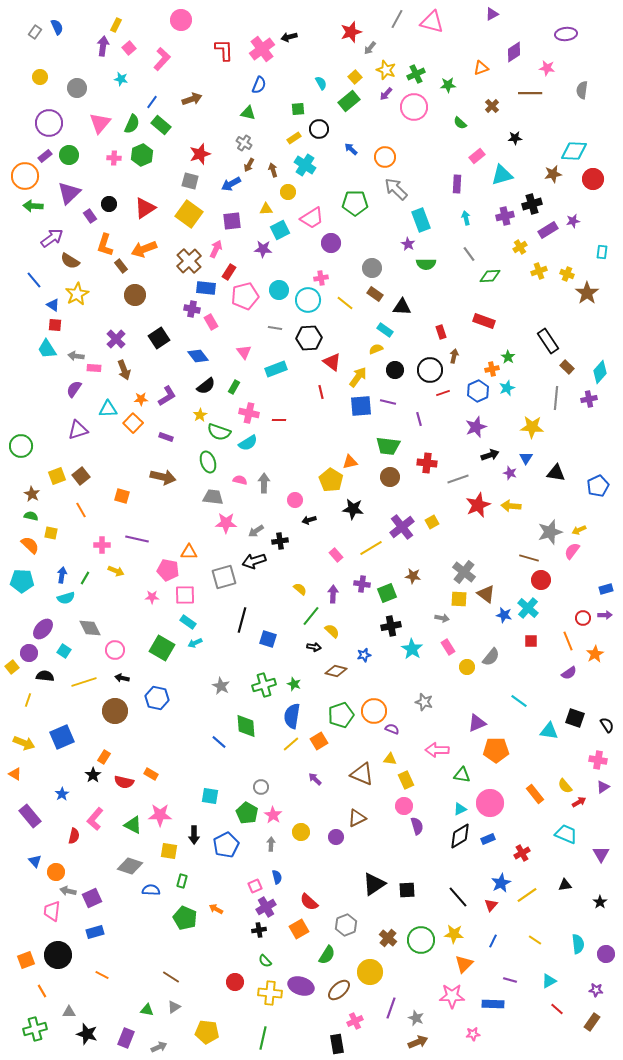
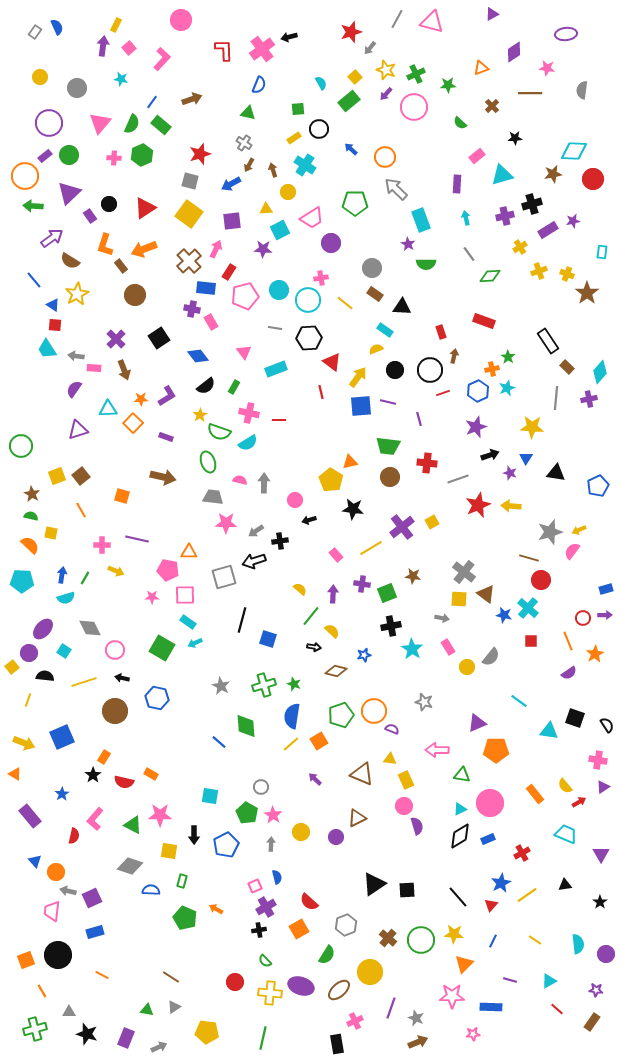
blue rectangle at (493, 1004): moved 2 px left, 3 px down
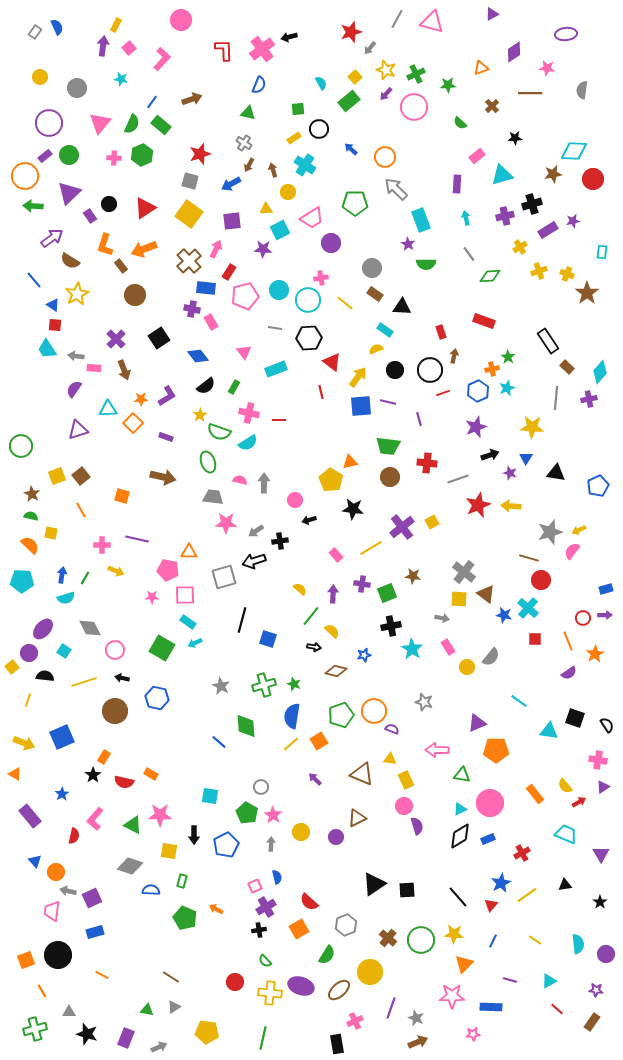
red square at (531, 641): moved 4 px right, 2 px up
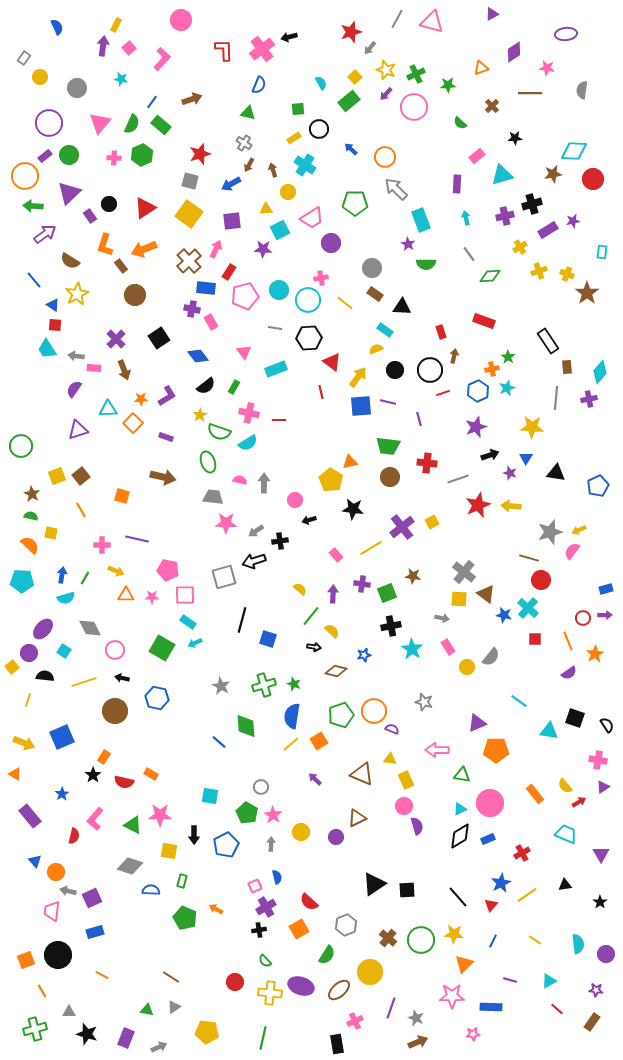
gray rectangle at (35, 32): moved 11 px left, 26 px down
purple arrow at (52, 238): moved 7 px left, 4 px up
brown rectangle at (567, 367): rotated 40 degrees clockwise
orange triangle at (189, 552): moved 63 px left, 43 px down
